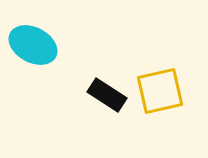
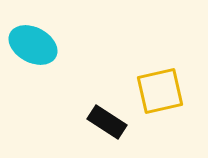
black rectangle: moved 27 px down
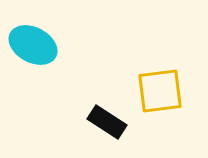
yellow square: rotated 6 degrees clockwise
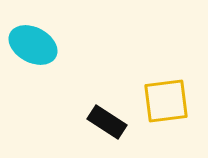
yellow square: moved 6 px right, 10 px down
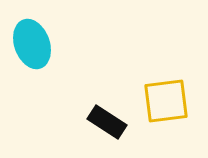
cyan ellipse: moved 1 px left, 1 px up; rotated 42 degrees clockwise
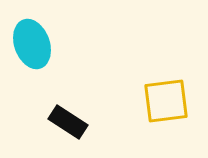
black rectangle: moved 39 px left
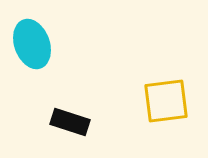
black rectangle: moved 2 px right; rotated 15 degrees counterclockwise
